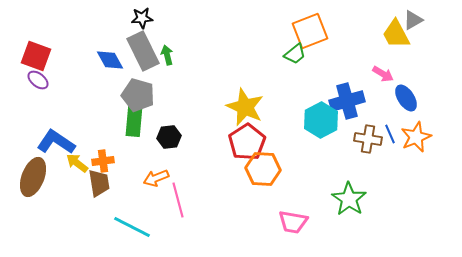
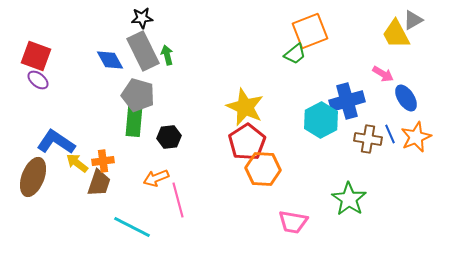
brown trapezoid: rotated 28 degrees clockwise
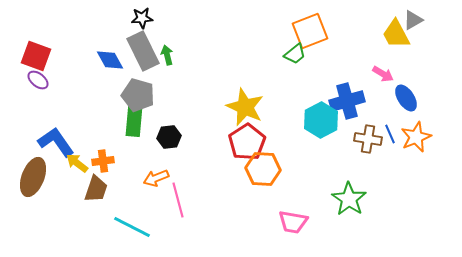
blue L-shape: rotated 21 degrees clockwise
brown trapezoid: moved 3 px left, 6 px down
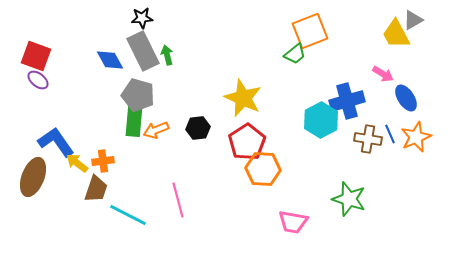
yellow star: moved 2 px left, 9 px up
black hexagon: moved 29 px right, 9 px up
orange arrow: moved 48 px up
green star: rotated 16 degrees counterclockwise
cyan line: moved 4 px left, 12 px up
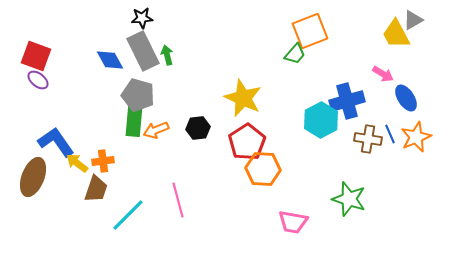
green trapezoid: rotated 10 degrees counterclockwise
cyan line: rotated 72 degrees counterclockwise
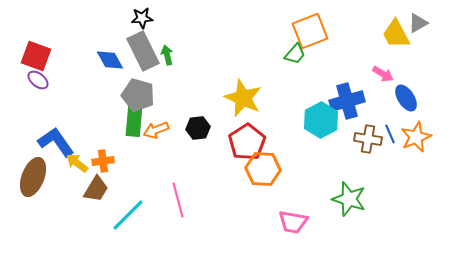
gray triangle: moved 5 px right, 3 px down
brown trapezoid: rotated 12 degrees clockwise
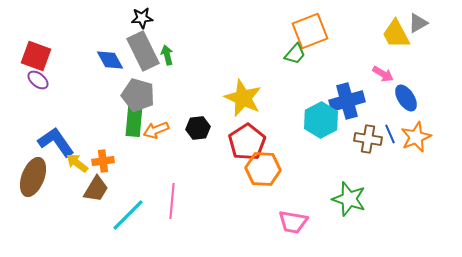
pink line: moved 6 px left, 1 px down; rotated 20 degrees clockwise
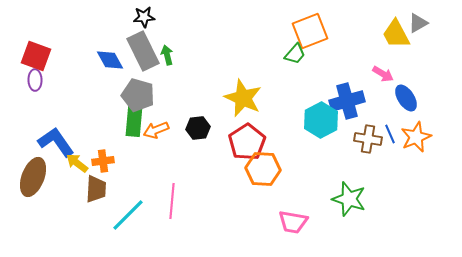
black star: moved 2 px right, 1 px up
purple ellipse: moved 3 px left; rotated 50 degrees clockwise
brown trapezoid: rotated 28 degrees counterclockwise
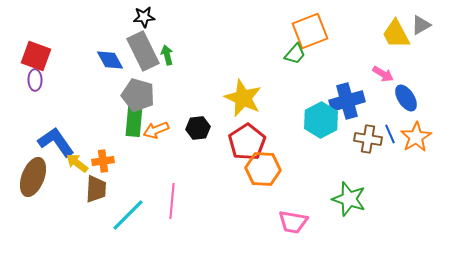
gray triangle: moved 3 px right, 2 px down
orange star: rotated 8 degrees counterclockwise
